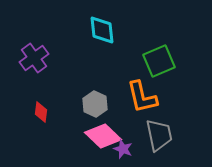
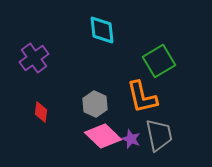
green square: rotated 8 degrees counterclockwise
purple star: moved 8 px right, 10 px up
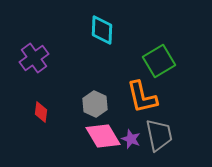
cyan diamond: rotated 8 degrees clockwise
pink diamond: rotated 15 degrees clockwise
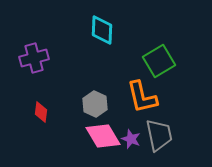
purple cross: rotated 20 degrees clockwise
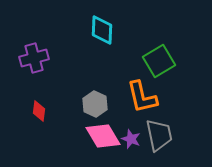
red diamond: moved 2 px left, 1 px up
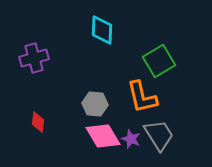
gray hexagon: rotated 20 degrees counterclockwise
red diamond: moved 1 px left, 11 px down
gray trapezoid: rotated 20 degrees counterclockwise
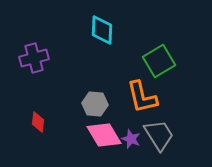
pink diamond: moved 1 px right, 1 px up
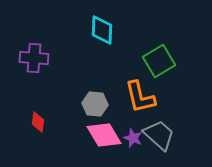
purple cross: rotated 20 degrees clockwise
orange L-shape: moved 2 px left
gray trapezoid: rotated 16 degrees counterclockwise
purple star: moved 2 px right, 1 px up
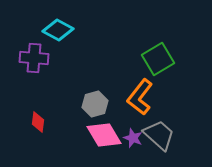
cyan diamond: moved 44 px left; rotated 64 degrees counterclockwise
green square: moved 1 px left, 2 px up
orange L-shape: rotated 51 degrees clockwise
gray hexagon: rotated 20 degrees counterclockwise
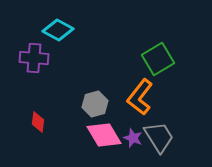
gray trapezoid: moved 2 px down; rotated 16 degrees clockwise
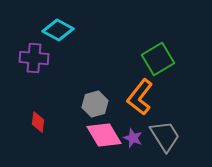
gray trapezoid: moved 6 px right, 1 px up
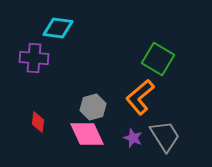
cyan diamond: moved 2 px up; rotated 20 degrees counterclockwise
green square: rotated 28 degrees counterclockwise
orange L-shape: rotated 12 degrees clockwise
gray hexagon: moved 2 px left, 3 px down
pink diamond: moved 17 px left, 1 px up; rotated 6 degrees clockwise
